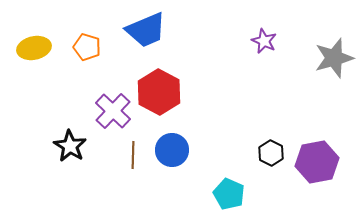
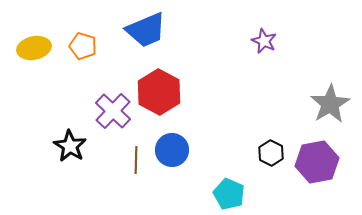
orange pentagon: moved 4 px left, 1 px up
gray star: moved 4 px left, 46 px down; rotated 15 degrees counterclockwise
brown line: moved 3 px right, 5 px down
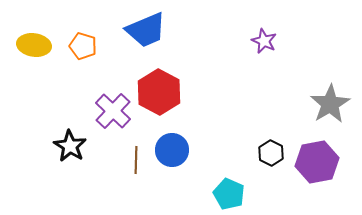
yellow ellipse: moved 3 px up; rotated 20 degrees clockwise
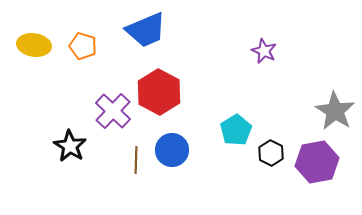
purple star: moved 10 px down
gray star: moved 5 px right, 7 px down; rotated 9 degrees counterclockwise
cyan pentagon: moved 7 px right, 64 px up; rotated 16 degrees clockwise
